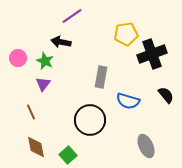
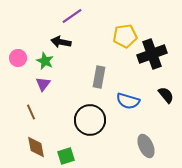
yellow pentagon: moved 1 px left, 2 px down
gray rectangle: moved 2 px left
green square: moved 2 px left, 1 px down; rotated 24 degrees clockwise
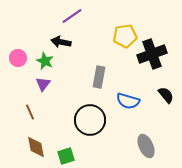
brown line: moved 1 px left
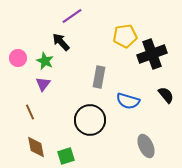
black arrow: rotated 36 degrees clockwise
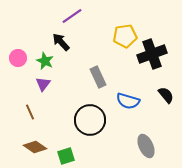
gray rectangle: moved 1 px left; rotated 35 degrees counterclockwise
brown diamond: moved 1 px left; rotated 45 degrees counterclockwise
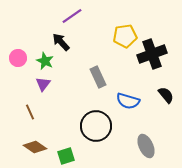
black circle: moved 6 px right, 6 px down
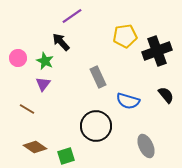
black cross: moved 5 px right, 3 px up
brown line: moved 3 px left, 3 px up; rotated 35 degrees counterclockwise
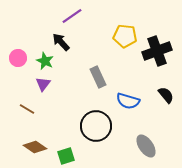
yellow pentagon: rotated 15 degrees clockwise
gray ellipse: rotated 10 degrees counterclockwise
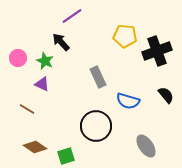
purple triangle: moved 1 px left; rotated 42 degrees counterclockwise
